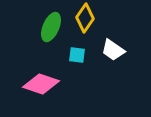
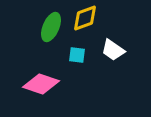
yellow diamond: rotated 36 degrees clockwise
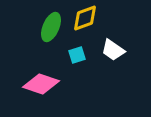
cyan square: rotated 24 degrees counterclockwise
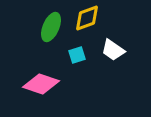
yellow diamond: moved 2 px right
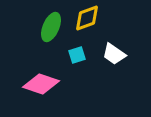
white trapezoid: moved 1 px right, 4 px down
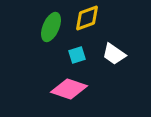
pink diamond: moved 28 px right, 5 px down
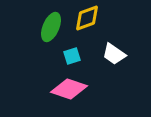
cyan square: moved 5 px left, 1 px down
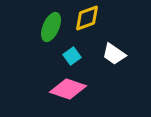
cyan square: rotated 18 degrees counterclockwise
pink diamond: moved 1 px left
